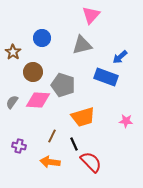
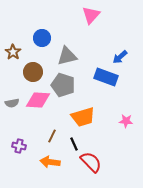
gray triangle: moved 15 px left, 11 px down
gray semicircle: moved 1 px down; rotated 136 degrees counterclockwise
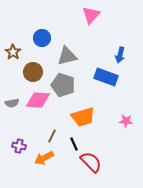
blue arrow: moved 2 px up; rotated 35 degrees counterclockwise
orange arrow: moved 6 px left, 4 px up; rotated 36 degrees counterclockwise
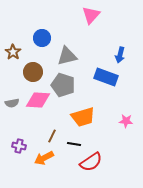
black line: rotated 56 degrees counterclockwise
red semicircle: rotated 100 degrees clockwise
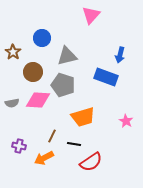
pink star: rotated 24 degrees clockwise
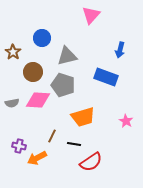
blue arrow: moved 5 px up
orange arrow: moved 7 px left
